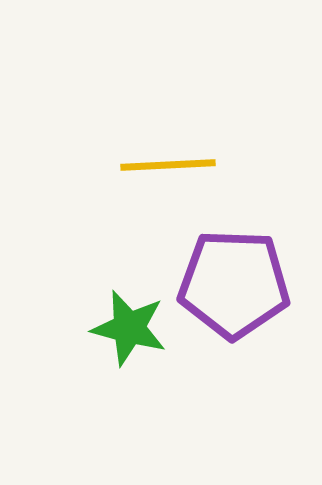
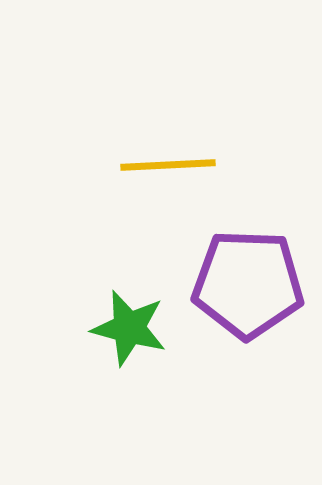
purple pentagon: moved 14 px right
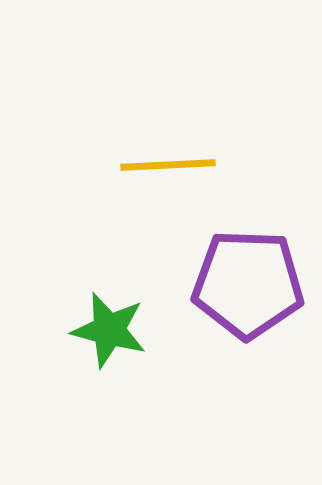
green star: moved 20 px left, 2 px down
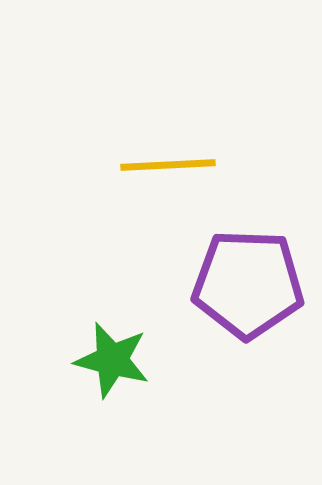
green star: moved 3 px right, 30 px down
